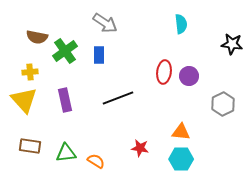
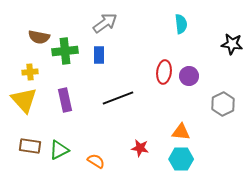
gray arrow: rotated 70 degrees counterclockwise
brown semicircle: moved 2 px right
green cross: rotated 30 degrees clockwise
green triangle: moved 7 px left, 3 px up; rotated 20 degrees counterclockwise
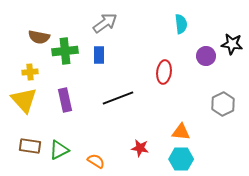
purple circle: moved 17 px right, 20 px up
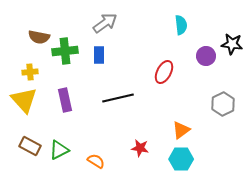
cyan semicircle: moved 1 px down
red ellipse: rotated 20 degrees clockwise
black line: rotated 8 degrees clockwise
orange triangle: moved 2 px up; rotated 42 degrees counterclockwise
brown rectangle: rotated 20 degrees clockwise
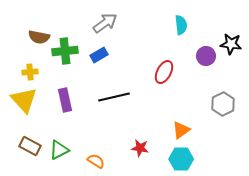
black star: moved 1 px left
blue rectangle: rotated 60 degrees clockwise
black line: moved 4 px left, 1 px up
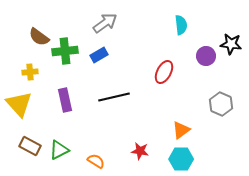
brown semicircle: rotated 25 degrees clockwise
yellow triangle: moved 5 px left, 4 px down
gray hexagon: moved 2 px left; rotated 10 degrees counterclockwise
red star: moved 3 px down
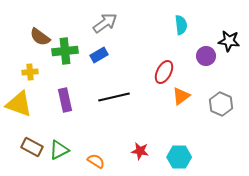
brown semicircle: moved 1 px right
black star: moved 2 px left, 3 px up
yellow triangle: rotated 28 degrees counterclockwise
orange triangle: moved 34 px up
brown rectangle: moved 2 px right, 1 px down
cyan hexagon: moved 2 px left, 2 px up
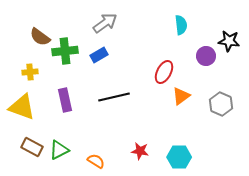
yellow triangle: moved 3 px right, 3 px down
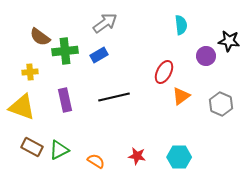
red star: moved 3 px left, 5 px down
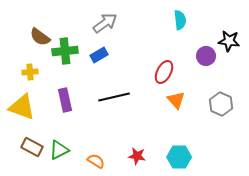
cyan semicircle: moved 1 px left, 5 px up
orange triangle: moved 5 px left, 4 px down; rotated 36 degrees counterclockwise
